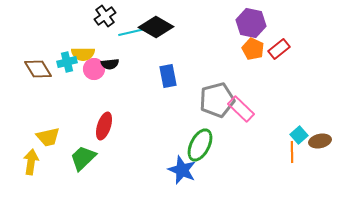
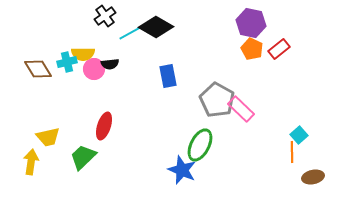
cyan line: rotated 16 degrees counterclockwise
orange pentagon: moved 1 px left
gray pentagon: rotated 28 degrees counterclockwise
brown ellipse: moved 7 px left, 36 px down
green trapezoid: moved 1 px up
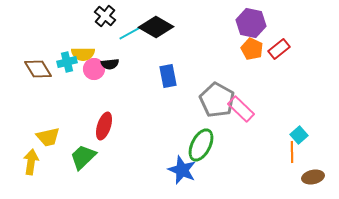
black cross: rotated 15 degrees counterclockwise
green ellipse: moved 1 px right
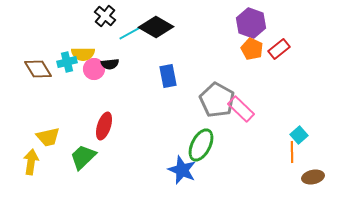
purple hexagon: rotated 8 degrees clockwise
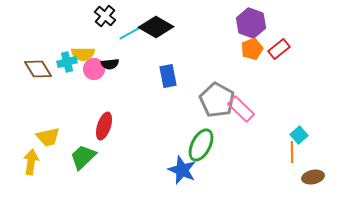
orange pentagon: rotated 25 degrees clockwise
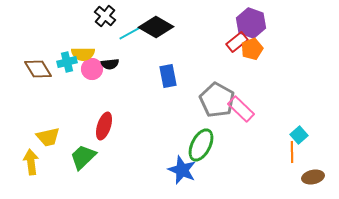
red rectangle: moved 42 px left, 7 px up
pink circle: moved 2 px left
yellow arrow: rotated 15 degrees counterclockwise
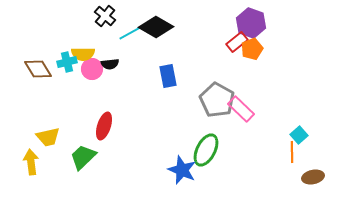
green ellipse: moved 5 px right, 5 px down
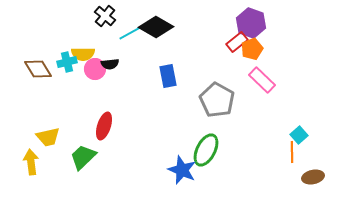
pink circle: moved 3 px right
pink rectangle: moved 21 px right, 29 px up
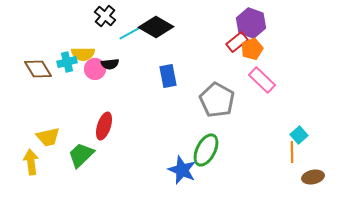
green trapezoid: moved 2 px left, 2 px up
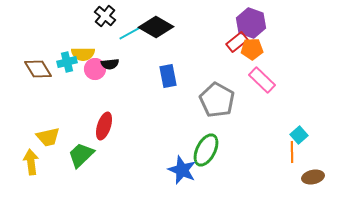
orange pentagon: rotated 20 degrees clockwise
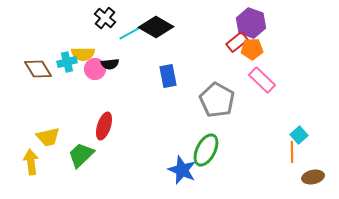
black cross: moved 2 px down
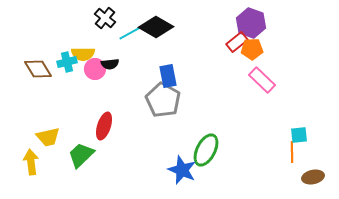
gray pentagon: moved 54 px left
cyan square: rotated 36 degrees clockwise
